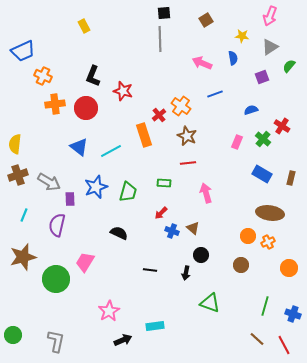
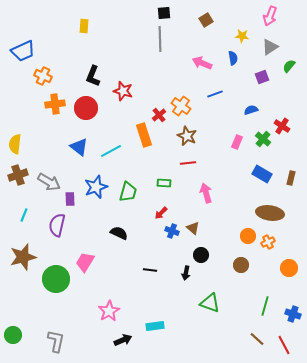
yellow rectangle at (84, 26): rotated 32 degrees clockwise
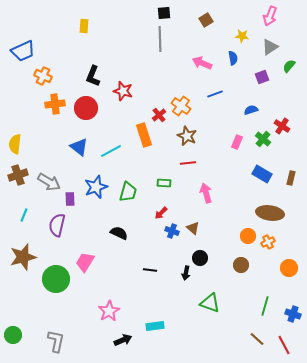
black circle at (201, 255): moved 1 px left, 3 px down
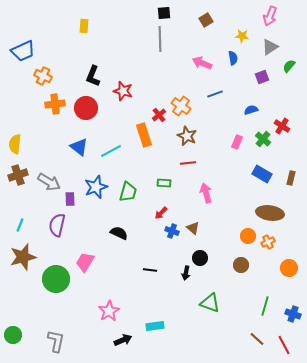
cyan line at (24, 215): moved 4 px left, 10 px down
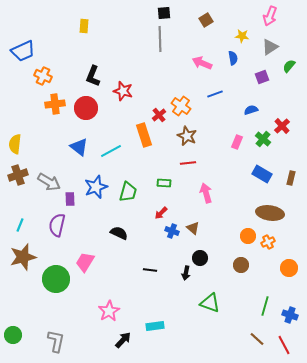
red cross at (282, 126): rotated 14 degrees clockwise
blue cross at (293, 314): moved 3 px left, 1 px down
black arrow at (123, 340): rotated 24 degrees counterclockwise
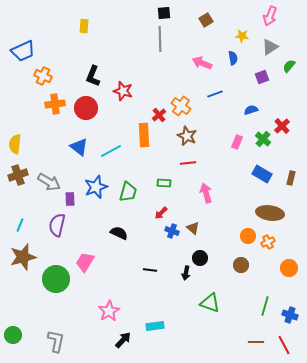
orange rectangle at (144, 135): rotated 15 degrees clockwise
brown line at (257, 339): moved 1 px left, 3 px down; rotated 42 degrees counterclockwise
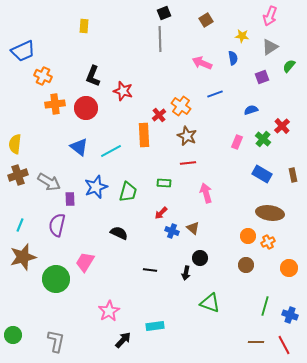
black square at (164, 13): rotated 16 degrees counterclockwise
brown rectangle at (291, 178): moved 2 px right, 3 px up; rotated 24 degrees counterclockwise
brown circle at (241, 265): moved 5 px right
